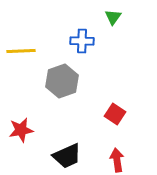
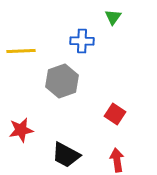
black trapezoid: moved 1 px left, 1 px up; rotated 52 degrees clockwise
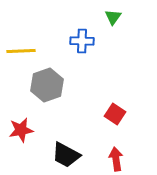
gray hexagon: moved 15 px left, 4 px down
red arrow: moved 1 px left, 1 px up
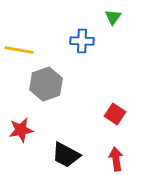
yellow line: moved 2 px left, 1 px up; rotated 12 degrees clockwise
gray hexagon: moved 1 px left, 1 px up
